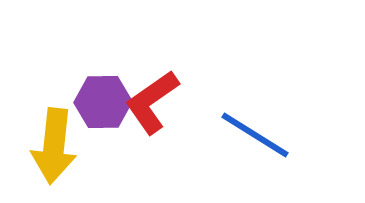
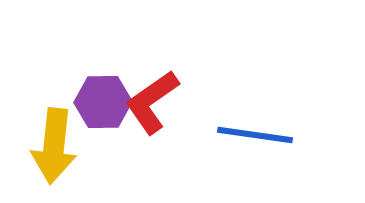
blue line: rotated 24 degrees counterclockwise
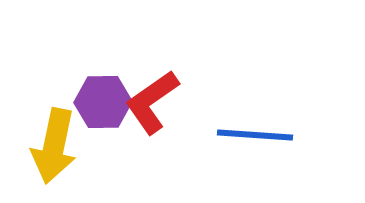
blue line: rotated 4 degrees counterclockwise
yellow arrow: rotated 6 degrees clockwise
